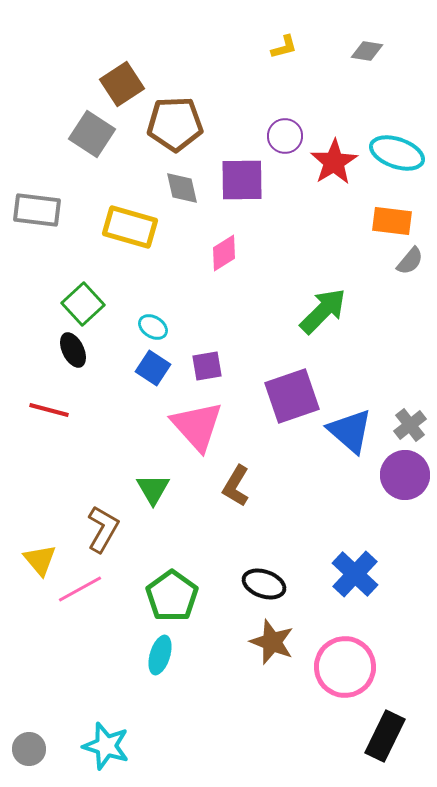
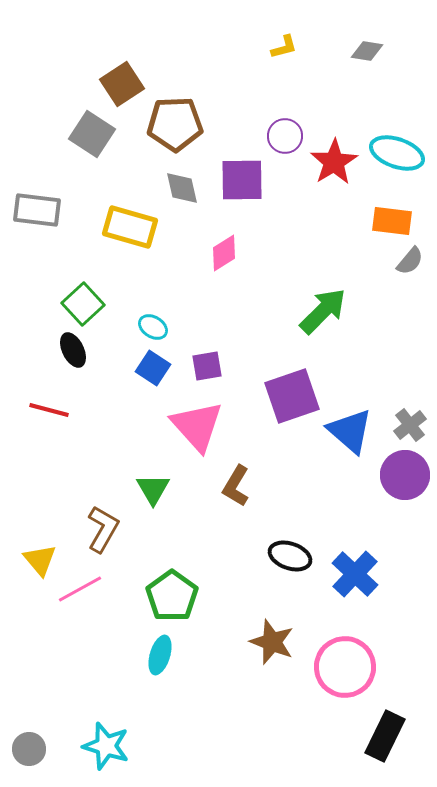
black ellipse at (264, 584): moved 26 px right, 28 px up
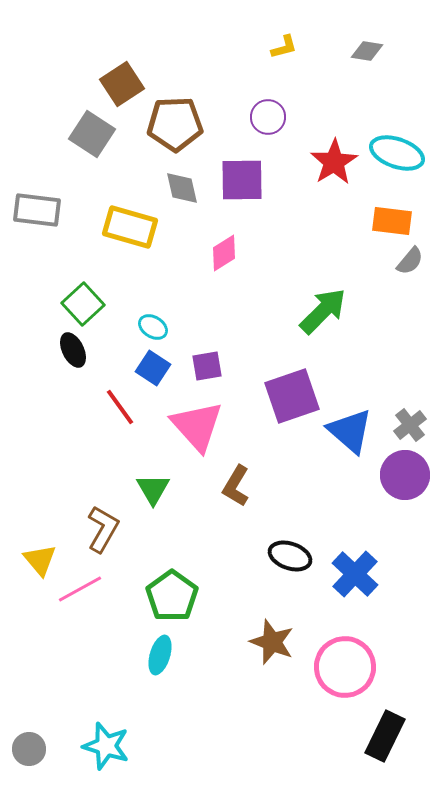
purple circle at (285, 136): moved 17 px left, 19 px up
red line at (49, 410): moved 71 px right, 3 px up; rotated 39 degrees clockwise
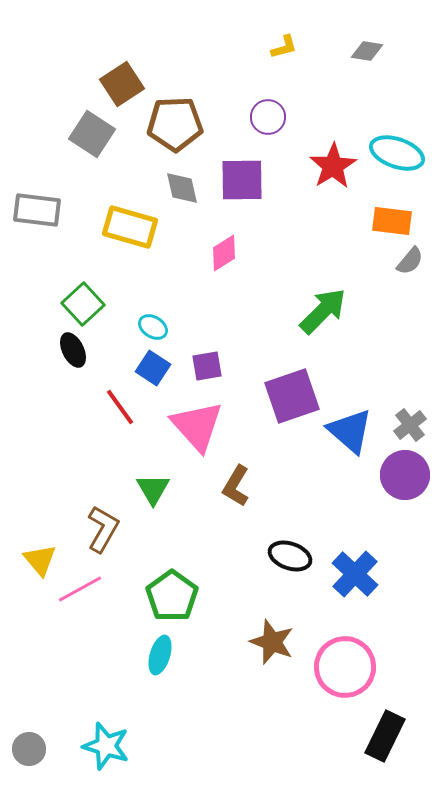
red star at (334, 162): moved 1 px left, 4 px down
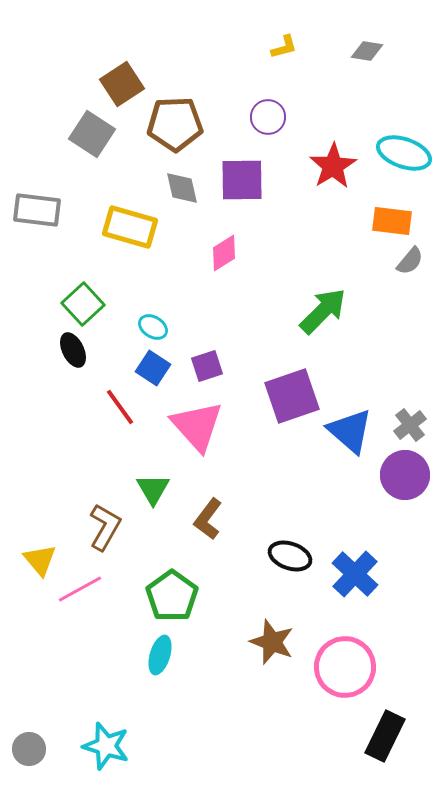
cyan ellipse at (397, 153): moved 7 px right
purple square at (207, 366): rotated 8 degrees counterclockwise
brown L-shape at (236, 486): moved 28 px left, 33 px down; rotated 6 degrees clockwise
brown L-shape at (103, 529): moved 2 px right, 2 px up
